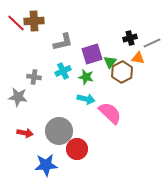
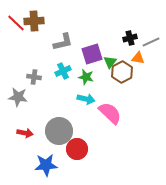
gray line: moved 1 px left, 1 px up
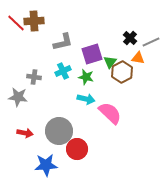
black cross: rotated 32 degrees counterclockwise
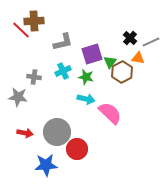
red line: moved 5 px right, 7 px down
gray circle: moved 2 px left, 1 px down
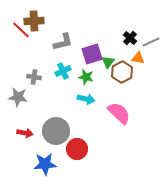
green triangle: moved 2 px left
pink semicircle: moved 9 px right
gray circle: moved 1 px left, 1 px up
blue star: moved 1 px left, 1 px up
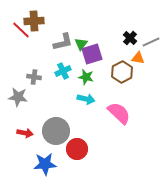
green triangle: moved 27 px left, 18 px up
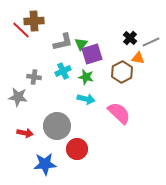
gray circle: moved 1 px right, 5 px up
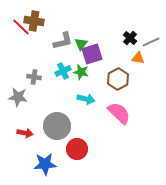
brown cross: rotated 12 degrees clockwise
red line: moved 3 px up
gray L-shape: moved 1 px up
brown hexagon: moved 4 px left, 7 px down
green star: moved 5 px left, 5 px up
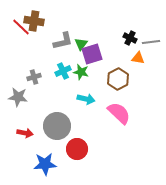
black cross: rotated 16 degrees counterclockwise
gray line: rotated 18 degrees clockwise
gray cross: rotated 24 degrees counterclockwise
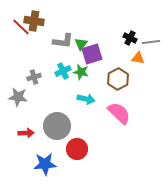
gray L-shape: rotated 20 degrees clockwise
red arrow: moved 1 px right; rotated 14 degrees counterclockwise
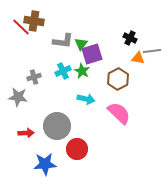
gray line: moved 1 px right, 9 px down
green star: moved 1 px right, 1 px up; rotated 14 degrees clockwise
